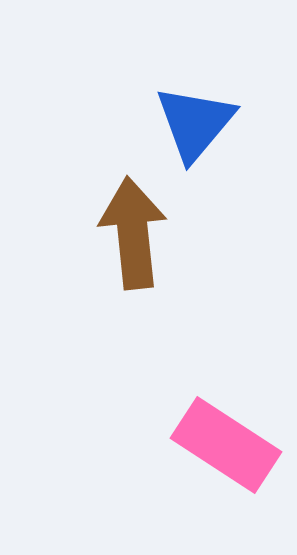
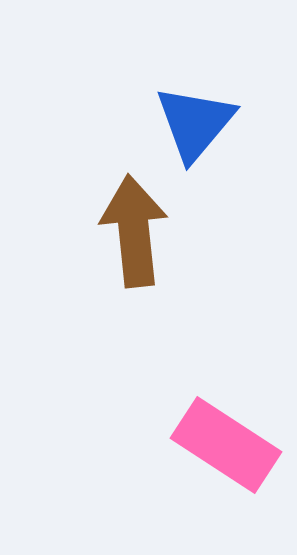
brown arrow: moved 1 px right, 2 px up
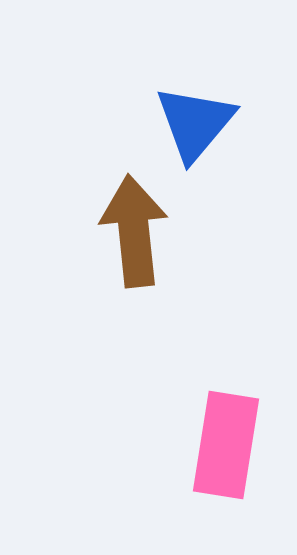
pink rectangle: rotated 66 degrees clockwise
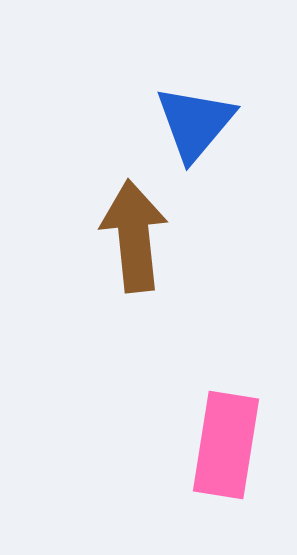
brown arrow: moved 5 px down
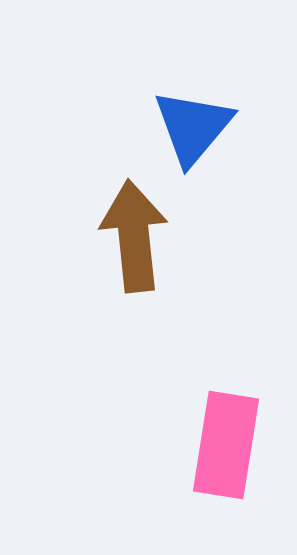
blue triangle: moved 2 px left, 4 px down
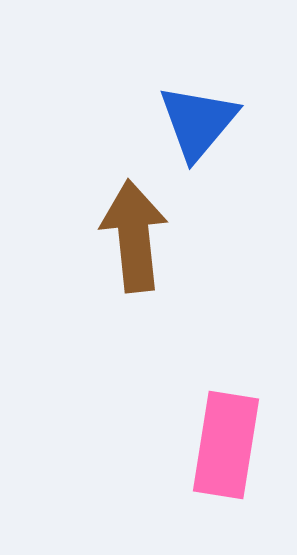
blue triangle: moved 5 px right, 5 px up
